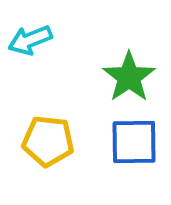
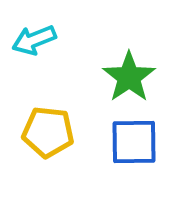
cyan arrow: moved 4 px right
yellow pentagon: moved 9 px up
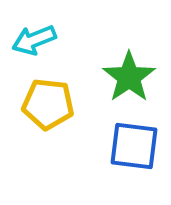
yellow pentagon: moved 28 px up
blue square: moved 4 px down; rotated 8 degrees clockwise
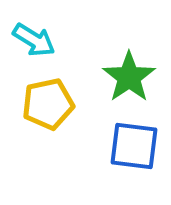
cyan arrow: rotated 126 degrees counterclockwise
yellow pentagon: rotated 18 degrees counterclockwise
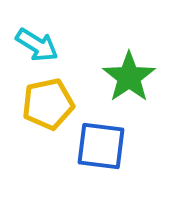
cyan arrow: moved 3 px right, 5 px down
blue square: moved 33 px left
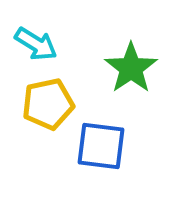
cyan arrow: moved 1 px left, 1 px up
green star: moved 2 px right, 9 px up
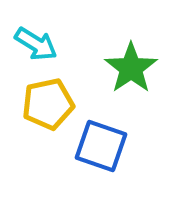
blue square: rotated 12 degrees clockwise
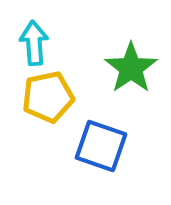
cyan arrow: moved 2 px left, 1 px up; rotated 126 degrees counterclockwise
yellow pentagon: moved 7 px up
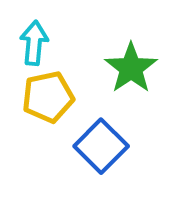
cyan arrow: rotated 9 degrees clockwise
blue square: rotated 26 degrees clockwise
